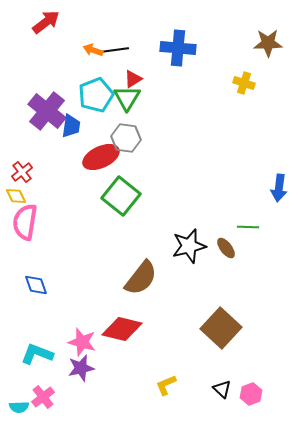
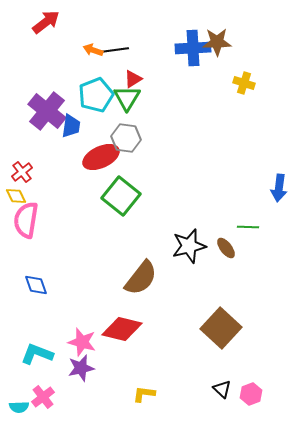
brown star: moved 51 px left, 1 px up
blue cross: moved 15 px right; rotated 8 degrees counterclockwise
pink semicircle: moved 1 px right, 2 px up
yellow L-shape: moved 22 px left, 9 px down; rotated 30 degrees clockwise
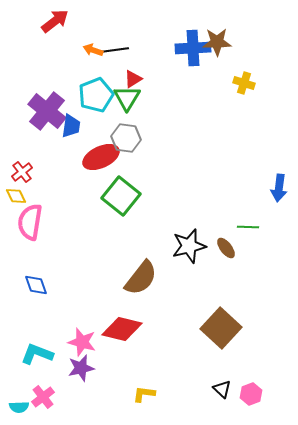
red arrow: moved 9 px right, 1 px up
pink semicircle: moved 4 px right, 2 px down
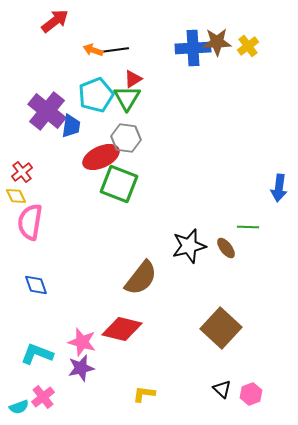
yellow cross: moved 4 px right, 37 px up; rotated 35 degrees clockwise
green square: moved 2 px left, 12 px up; rotated 18 degrees counterclockwise
cyan semicircle: rotated 18 degrees counterclockwise
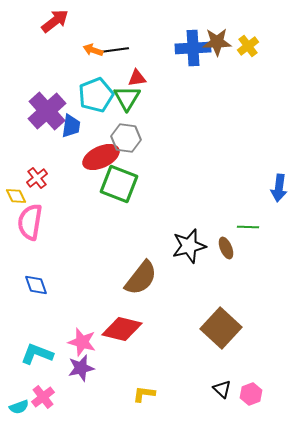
red triangle: moved 4 px right, 1 px up; rotated 24 degrees clockwise
purple cross: rotated 9 degrees clockwise
red cross: moved 15 px right, 6 px down
brown ellipse: rotated 15 degrees clockwise
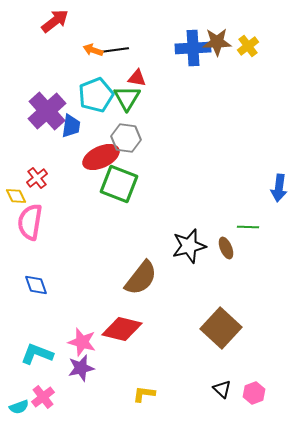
red triangle: rotated 18 degrees clockwise
pink hexagon: moved 3 px right, 1 px up
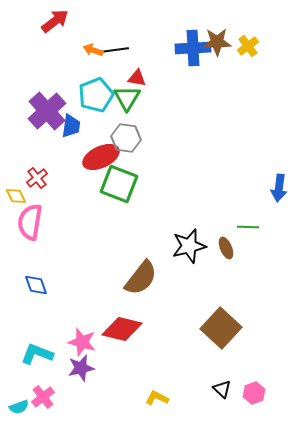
yellow L-shape: moved 13 px right, 4 px down; rotated 20 degrees clockwise
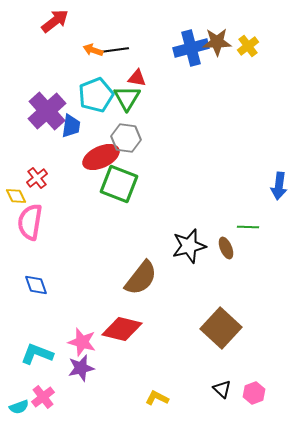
blue cross: moved 2 px left; rotated 12 degrees counterclockwise
blue arrow: moved 2 px up
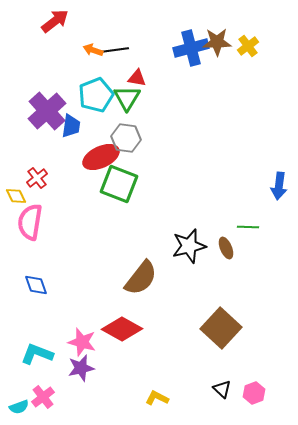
red diamond: rotated 15 degrees clockwise
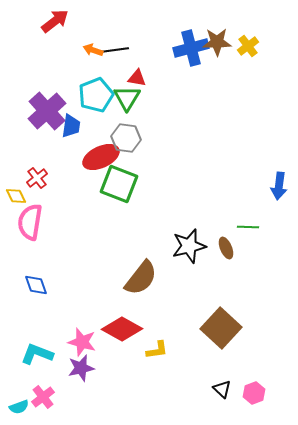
yellow L-shape: moved 48 px up; rotated 145 degrees clockwise
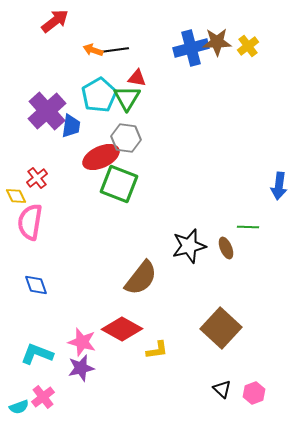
cyan pentagon: moved 3 px right; rotated 8 degrees counterclockwise
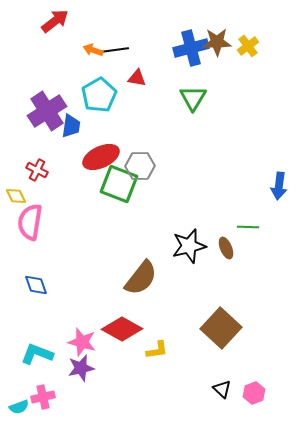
green triangle: moved 66 px right
purple cross: rotated 9 degrees clockwise
gray hexagon: moved 14 px right, 28 px down; rotated 8 degrees counterclockwise
red cross: moved 8 px up; rotated 25 degrees counterclockwise
pink cross: rotated 25 degrees clockwise
